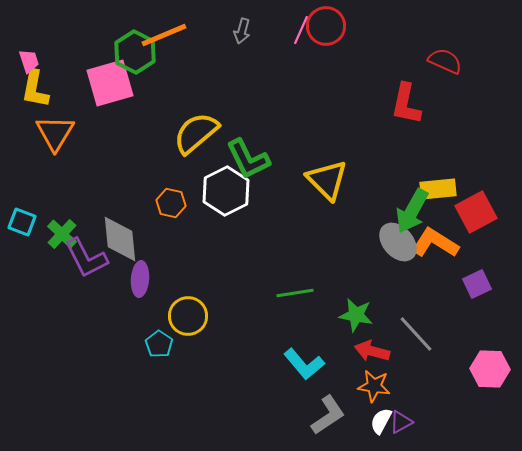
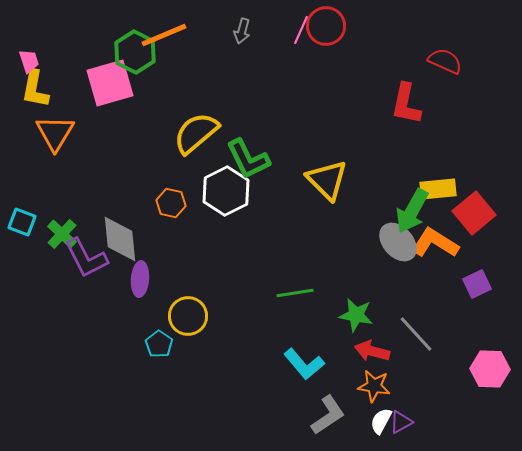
red square: moved 2 px left, 1 px down; rotated 12 degrees counterclockwise
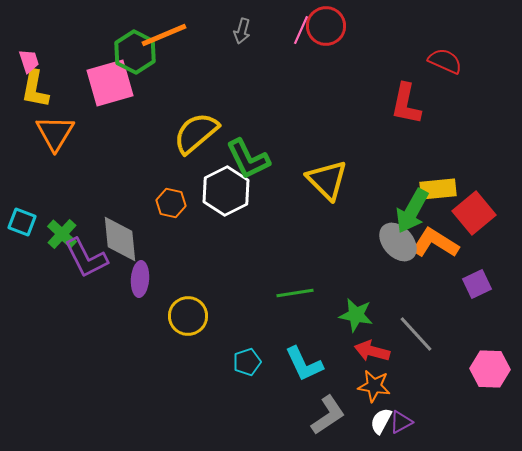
cyan pentagon: moved 88 px right, 18 px down; rotated 20 degrees clockwise
cyan L-shape: rotated 15 degrees clockwise
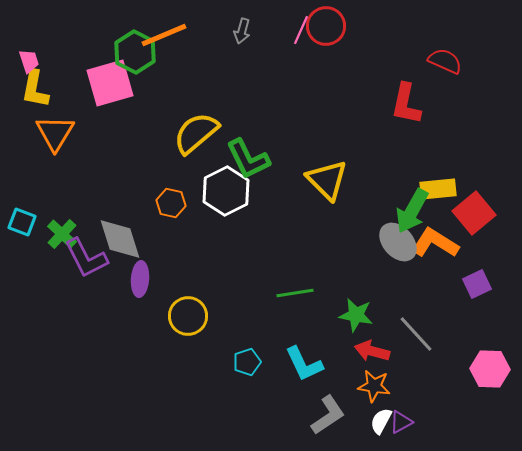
gray diamond: rotated 12 degrees counterclockwise
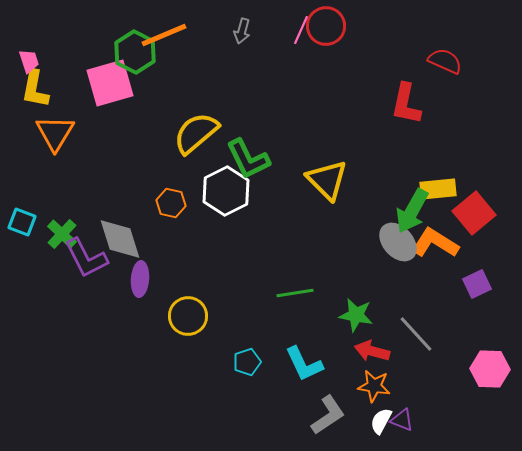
purple triangle: moved 1 px right, 2 px up; rotated 50 degrees clockwise
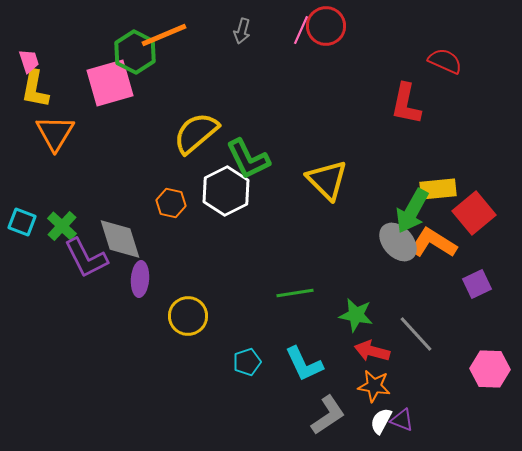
green cross: moved 8 px up
orange L-shape: moved 2 px left
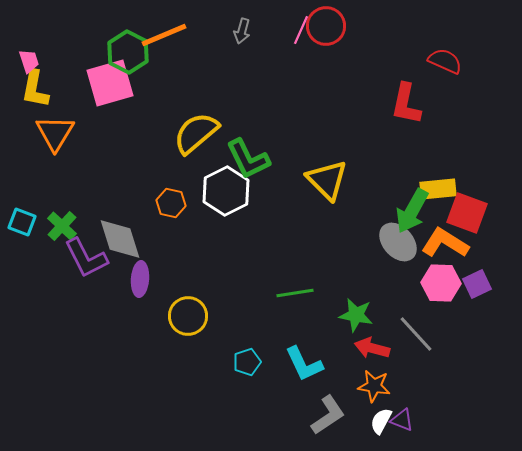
green hexagon: moved 7 px left
red square: moved 7 px left; rotated 30 degrees counterclockwise
orange L-shape: moved 12 px right
red arrow: moved 3 px up
pink hexagon: moved 49 px left, 86 px up
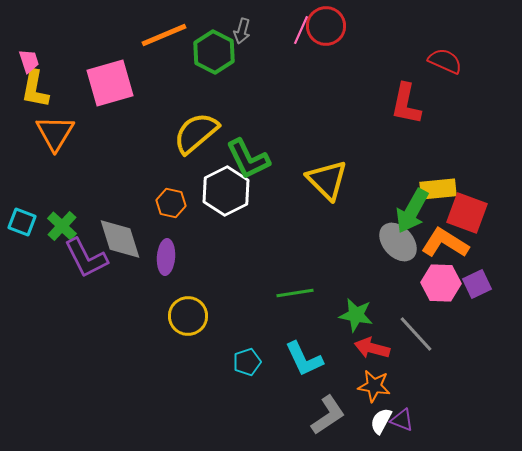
green hexagon: moved 86 px right
purple ellipse: moved 26 px right, 22 px up
cyan L-shape: moved 5 px up
